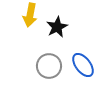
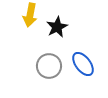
blue ellipse: moved 1 px up
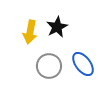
yellow arrow: moved 17 px down
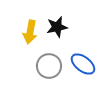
black star: rotated 15 degrees clockwise
blue ellipse: rotated 15 degrees counterclockwise
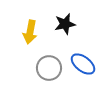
black star: moved 8 px right, 3 px up
gray circle: moved 2 px down
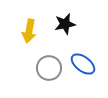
yellow arrow: moved 1 px left, 1 px up
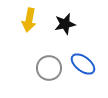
yellow arrow: moved 11 px up
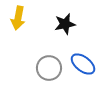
yellow arrow: moved 11 px left, 2 px up
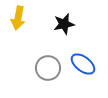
black star: moved 1 px left
gray circle: moved 1 px left
